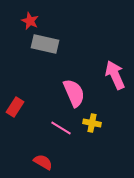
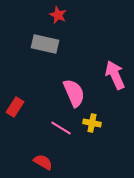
red star: moved 28 px right, 6 px up
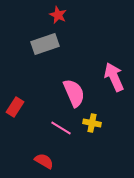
gray rectangle: rotated 32 degrees counterclockwise
pink arrow: moved 1 px left, 2 px down
red semicircle: moved 1 px right, 1 px up
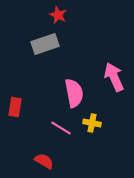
pink semicircle: rotated 12 degrees clockwise
red rectangle: rotated 24 degrees counterclockwise
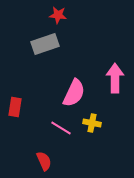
red star: rotated 18 degrees counterclockwise
pink arrow: moved 1 px right, 1 px down; rotated 24 degrees clockwise
pink semicircle: rotated 36 degrees clockwise
red semicircle: rotated 36 degrees clockwise
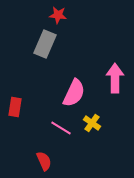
gray rectangle: rotated 48 degrees counterclockwise
yellow cross: rotated 24 degrees clockwise
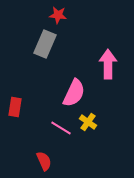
pink arrow: moved 7 px left, 14 px up
yellow cross: moved 4 px left, 1 px up
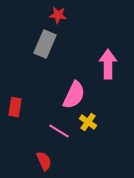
pink semicircle: moved 2 px down
pink line: moved 2 px left, 3 px down
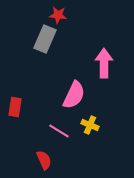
gray rectangle: moved 5 px up
pink arrow: moved 4 px left, 1 px up
yellow cross: moved 2 px right, 3 px down; rotated 12 degrees counterclockwise
red semicircle: moved 1 px up
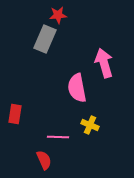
red star: rotated 12 degrees counterclockwise
pink arrow: rotated 16 degrees counterclockwise
pink semicircle: moved 3 px right, 7 px up; rotated 144 degrees clockwise
red rectangle: moved 7 px down
pink line: moved 1 px left, 6 px down; rotated 30 degrees counterclockwise
